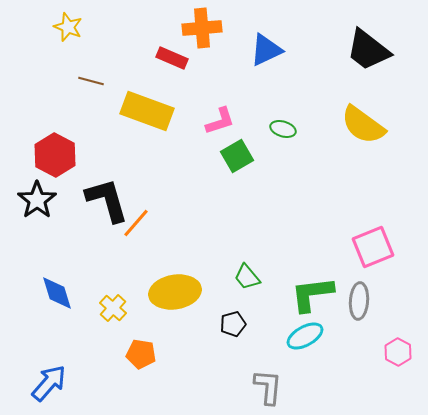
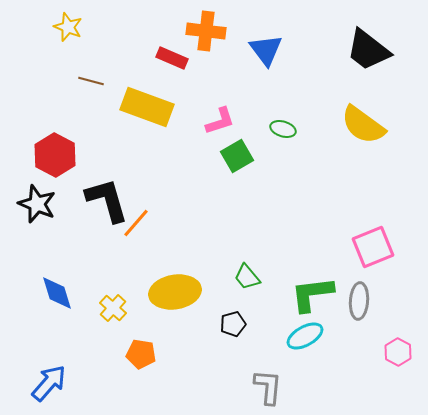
orange cross: moved 4 px right, 3 px down; rotated 12 degrees clockwise
blue triangle: rotated 42 degrees counterclockwise
yellow rectangle: moved 4 px up
black star: moved 4 px down; rotated 15 degrees counterclockwise
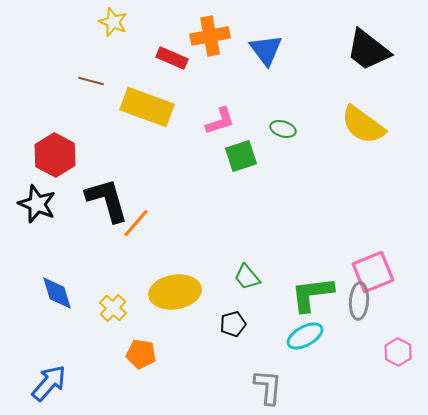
yellow star: moved 45 px right, 5 px up
orange cross: moved 4 px right, 5 px down; rotated 18 degrees counterclockwise
green square: moved 4 px right; rotated 12 degrees clockwise
pink square: moved 25 px down
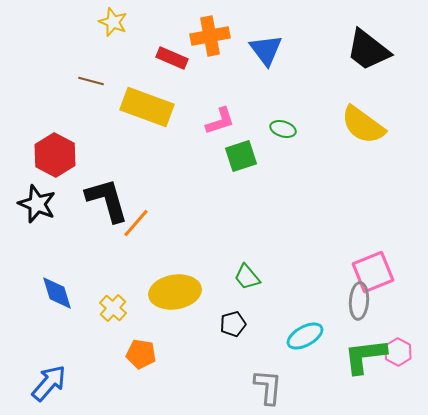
green L-shape: moved 53 px right, 62 px down
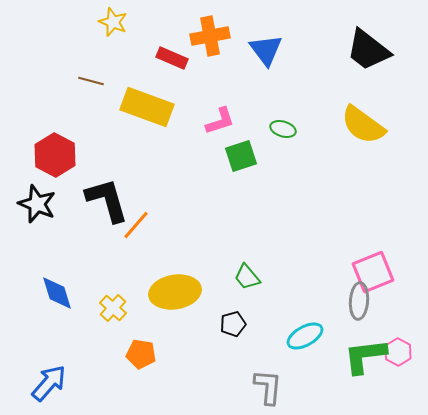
orange line: moved 2 px down
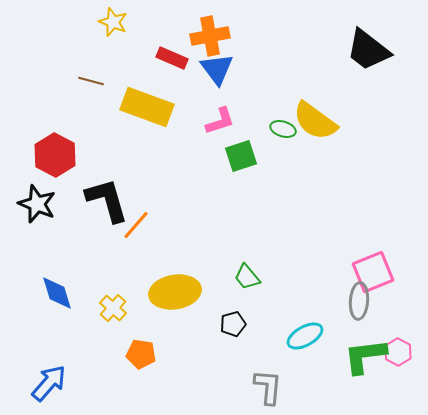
blue triangle: moved 49 px left, 19 px down
yellow semicircle: moved 48 px left, 4 px up
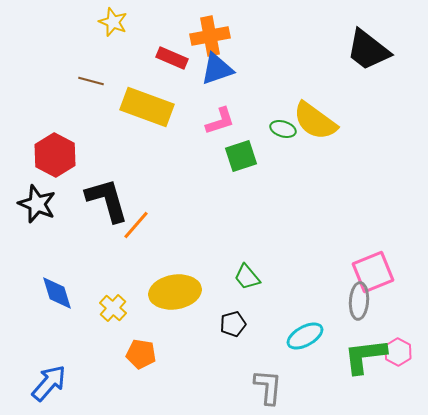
blue triangle: rotated 48 degrees clockwise
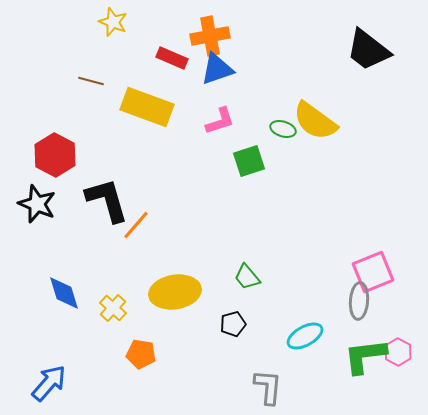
green square: moved 8 px right, 5 px down
blue diamond: moved 7 px right
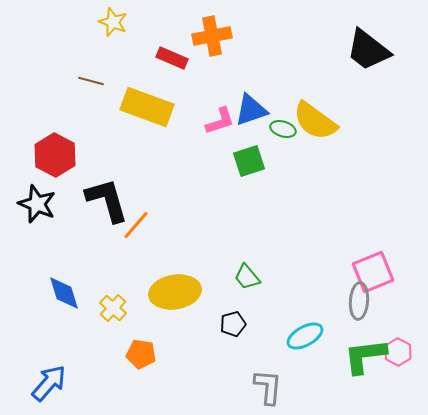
orange cross: moved 2 px right
blue triangle: moved 34 px right, 41 px down
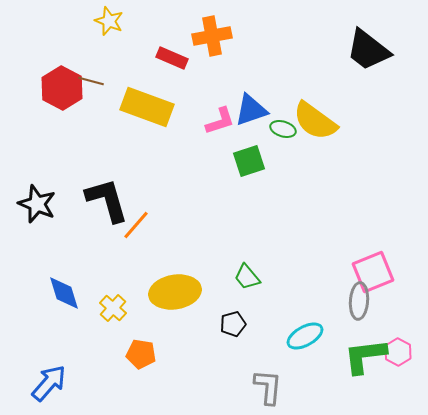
yellow star: moved 4 px left, 1 px up
red hexagon: moved 7 px right, 67 px up
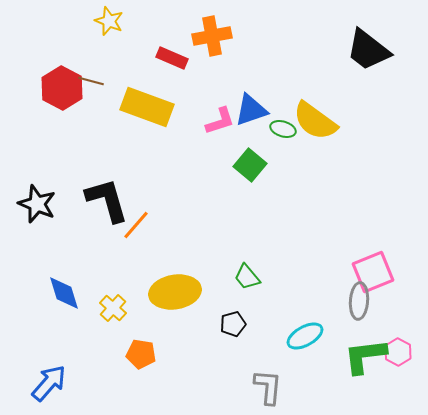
green square: moved 1 px right, 4 px down; rotated 32 degrees counterclockwise
